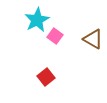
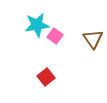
cyan star: moved 5 px down; rotated 20 degrees clockwise
brown triangle: rotated 25 degrees clockwise
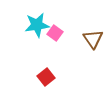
pink square: moved 3 px up
